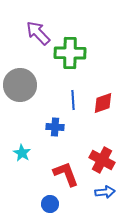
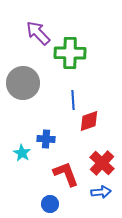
gray circle: moved 3 px right, 2 px up
red diamond: moved 14 px left, 18 px down
blue cross: moved 9 px left, 12 px down
red cross: moved 3 px down; rotated 15 degrees clockwise
blue arrow: moved 4 px left
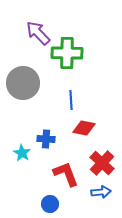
green cross: moved 3 px left
blue line: moved 2 px left
red diamond: moved 5 px left, 7 px down; rotated 30 degrees clockwise
